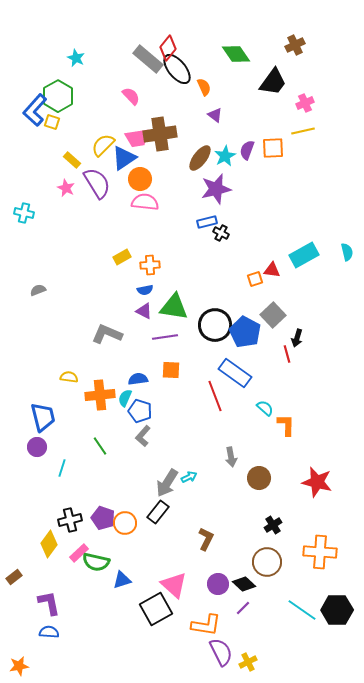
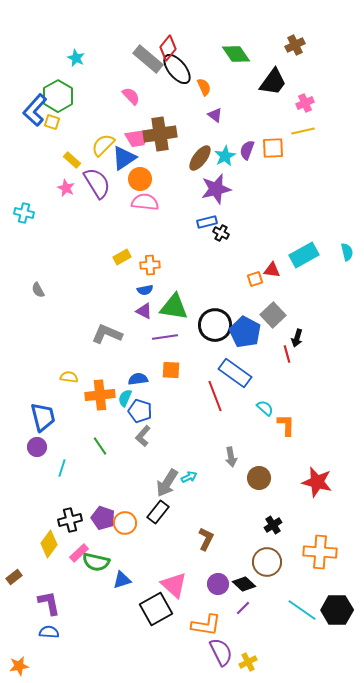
gray semicircle at (38, 290): rotated 98 degrees counterclockwise
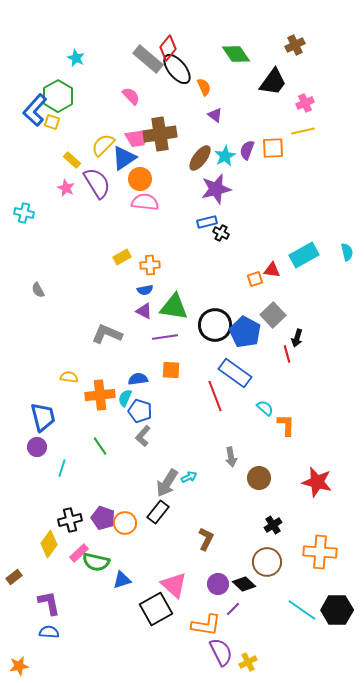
purple line at (243, 608): moved 10 px left, 1 px down
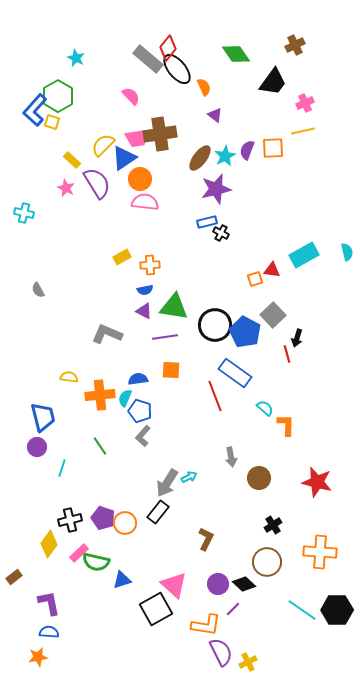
orange star at (19, 666): moved 19 px right, 9 px up
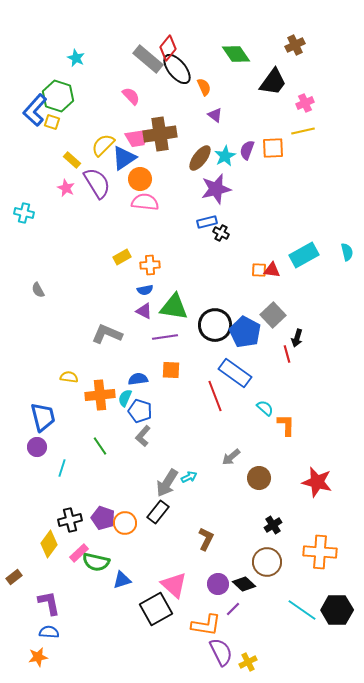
green hexagon at (58, 96): rotated 12 degrees counterclockwise
orange square at (255, 279): moved 4 px right, 9 px up; rotated 21 degrees clockwise
gray arrow at (231, 457): rotated 60 degrees clockwise
